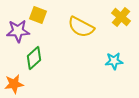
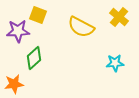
yellow cross: moved 2 px left
cyan star: moved 1 px right, 2 px down
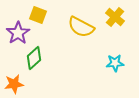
yellow cross: moved 4 px left
purple star: moved 2 px down; rotated 30 degrees counterclockwise
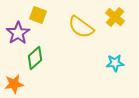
yellow semicircle: rotated 8 degrees clockwise
green diamond: moved 1 px right
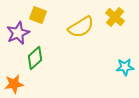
yellow semicircle: rotated 68 degrees counterclockwise
purple star: rotated 10 degrees clockwise
cyan star: moved 10 px right, 4 px down
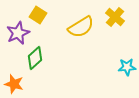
yellow square: rotated 12 degrees clockwise
cyan star: moved 2 px right
orange star: rotated 24 degrees clockwise
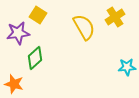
yellow cross: rotated 18 degrees clockwise
yellow semicircle: moved 3 px right; rotated 88 degrees counterclockwise
purple star: rotated 15 degrees clockwise
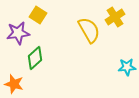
yellow semicircle: moved 5 px right, 3 px down
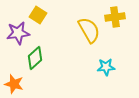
yellow cross: rotated 24 degrees clockwise
cyan star: moved 21 px left
